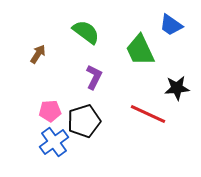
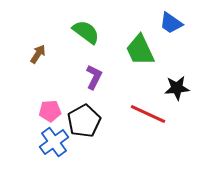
blue trapezoid: moved 2 px up
black pentagon: rotated 12 degrees counterclockwise
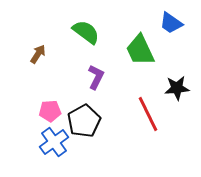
purple L-shape: moved 2 px right
red line: rotated 39 degrees clockwise
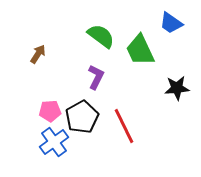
green semicircle: moved 15 px right, 4 px down
red line: moved 24 px left, 12 px down
black pentagon: moved 2 px left, 4 px up
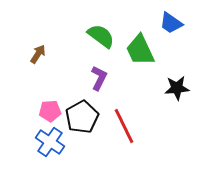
purple L-shape: moved 3 px right, 1 px down
blue cross: moved 4 px left; rotated 20 degrees counterclockwise
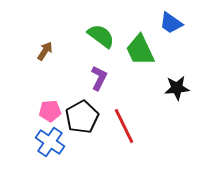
brown arrow: moved 7 px right, 3 px up
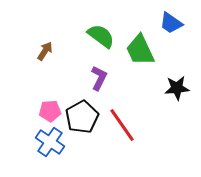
red line: moved 2 px left, 1 px up; rotated 9 degrees counterclockwise
